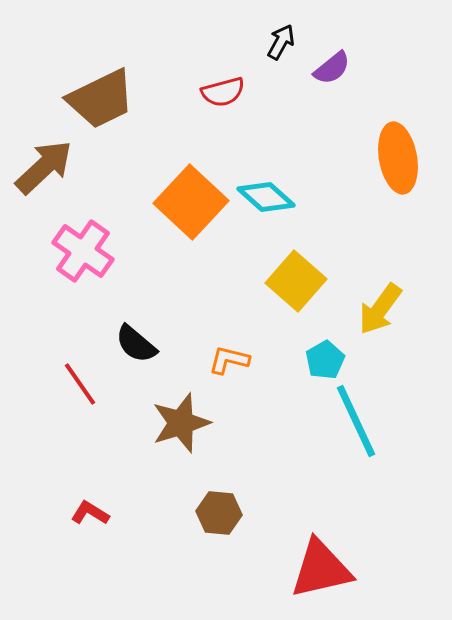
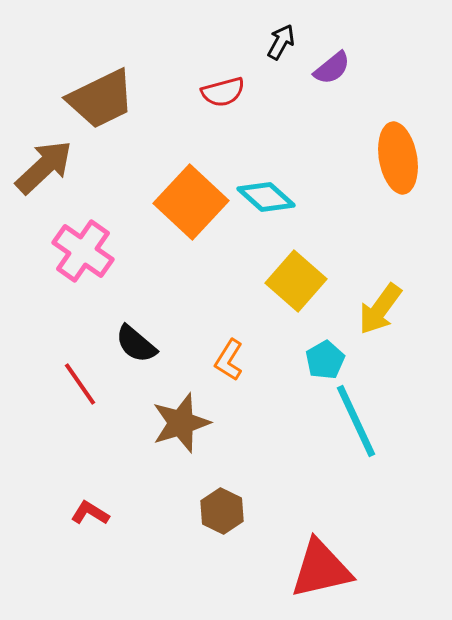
orange L-shape: rotated 72 degrees counterclockwise
brown hexagon: moved 3 px right, 2 px up; rotated 21 degrees clockwise
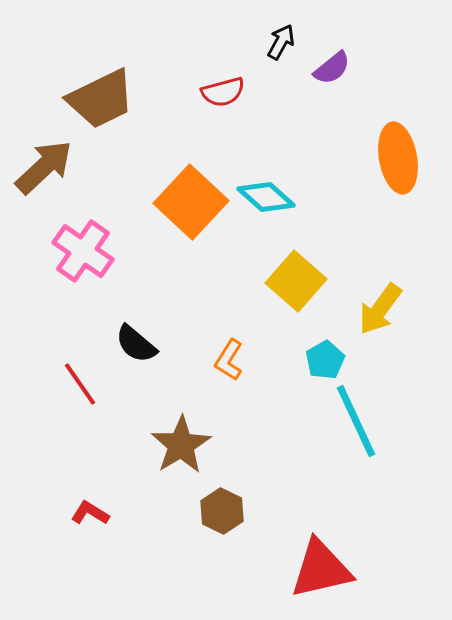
brown star: moved 22 px down; rotated 14 degrees counterclockwise
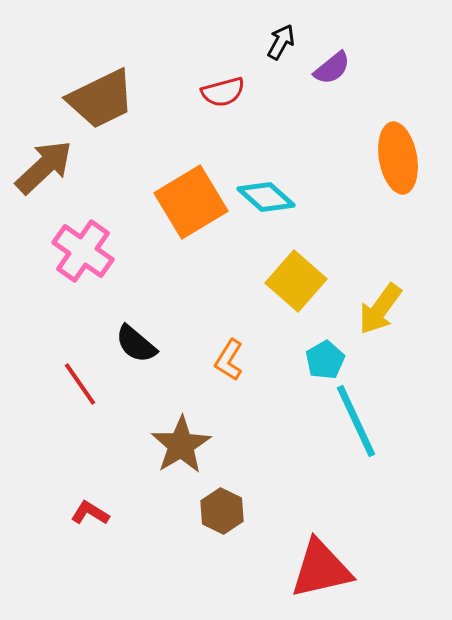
orange square: rotated 16 degrees clockwise
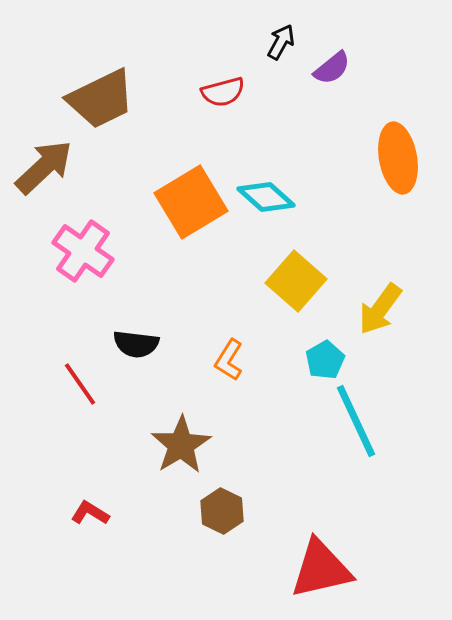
black semicircle: rotated 33 degrees counterclockwise
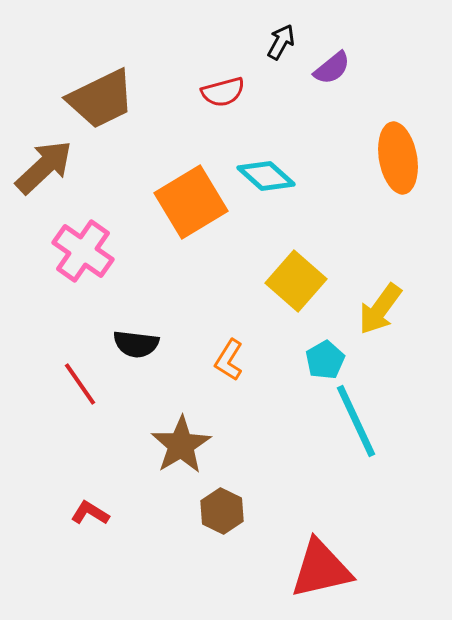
cyan diamond: moved 21 px up
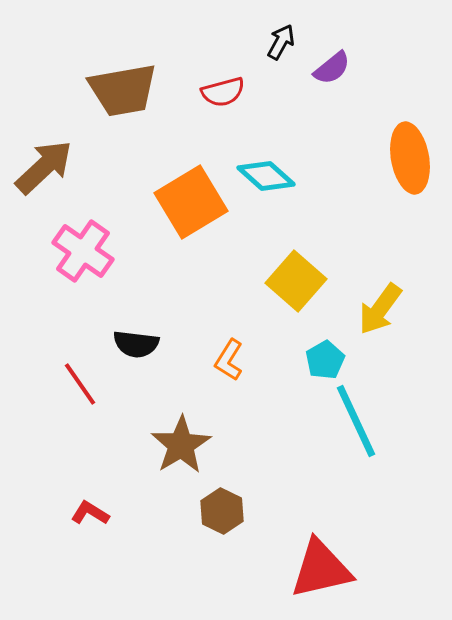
brown trapezoid: moved 22 px right, 9 px up; rotated 16 degrees clockwise
orange ellipse: moved 12 px right
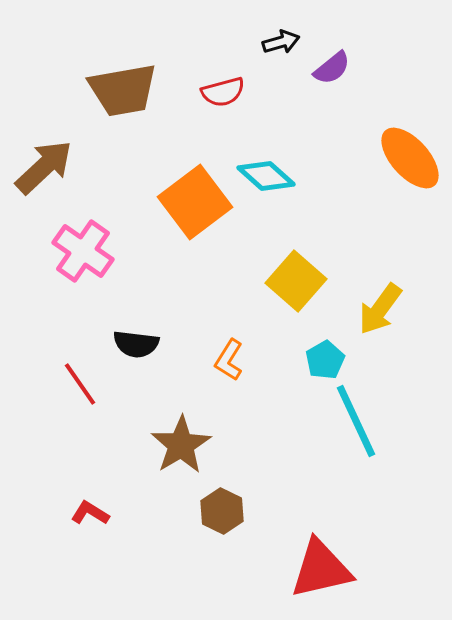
black arrow: rotated 45 degrees clockwise
orange ellipse: rotated 32 degrees counterclockwise
orange square: moved 4 px right; rotated 6 degrees counterclockwise
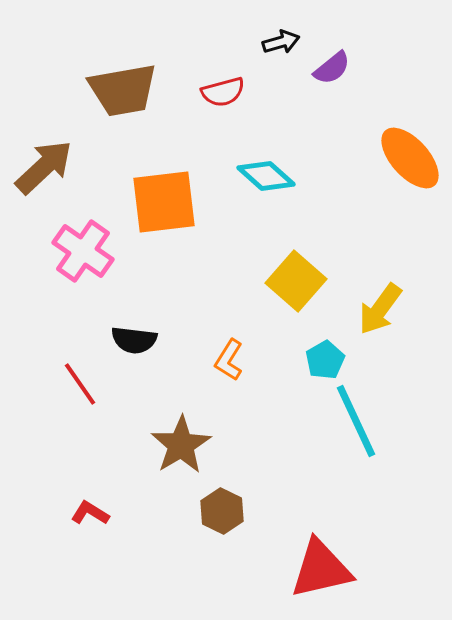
orange square: moved 31 px left; rotated 30 degrees clockwise
black semicircle: moved 2 px left, 4 px up
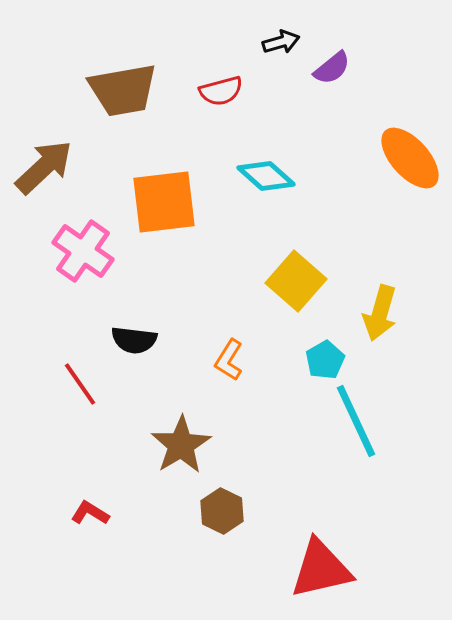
red semicircle: moved 2 px left, 1 px up
yellow arrow: moved 4 px down; rotated 20 degrees counterclockwise
